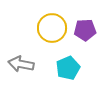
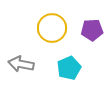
purple pentagon: moved 7 px right
cyan pentagon: moved 1 px right
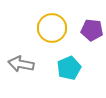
purple pentagon: rotated 10 degrees clockwise
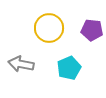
yellow circle: moved 3 px left
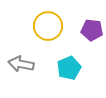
yellow circle: moved 1 px left, 2 px up
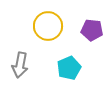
gray arrow: moved 1 px left, 1 px down; rotated 90 degrees counterclockwise
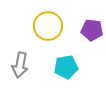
cyan pentagon: moved 3 px left, 1 px up; rotated 15 degrees clockwise
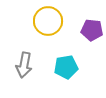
yellow circle: moved 5 px up
gray arrow: moved 4 px right
